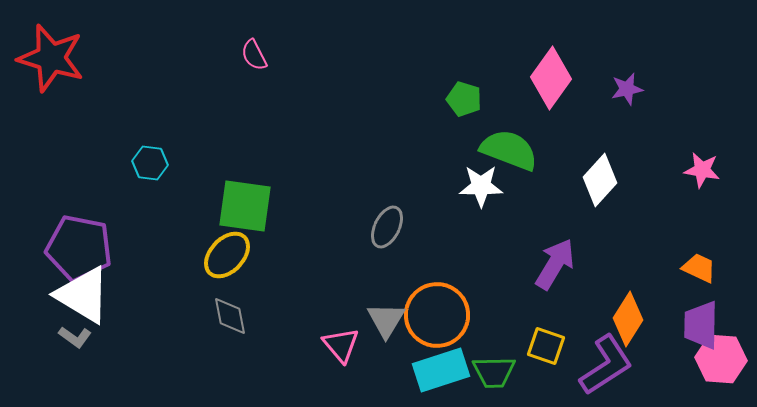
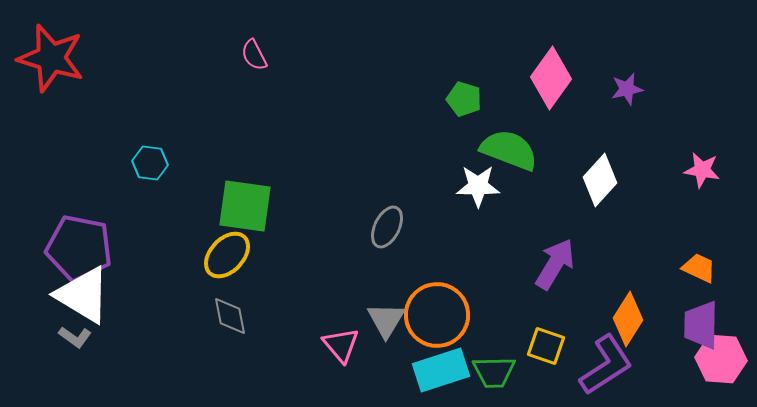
white star: moved 3 px left
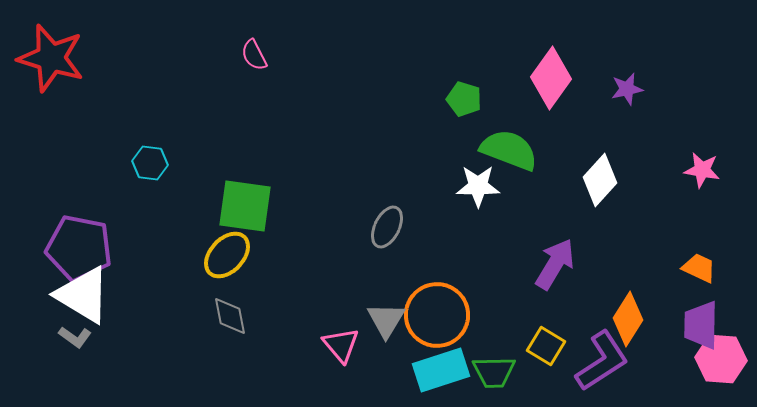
yellow square: rotated 12 degrees clockwise
purple L-shape: moved 4 px left, 4 px up
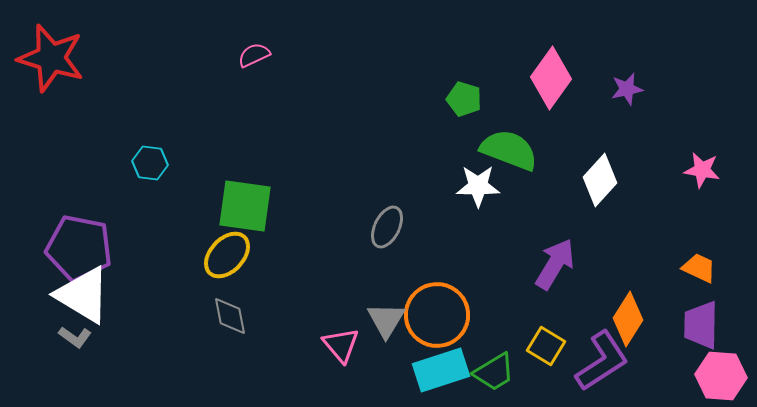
pink semicircle: rotated 92 degrees clockwise
pink hexagon: moved 17 px down
green trapezoid: rotated 30 degrees counterclockwise
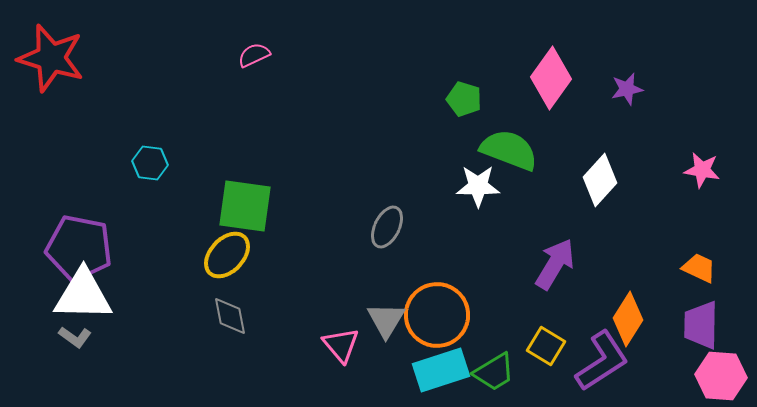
white triangle: rotated 30 degrees counterclockwise
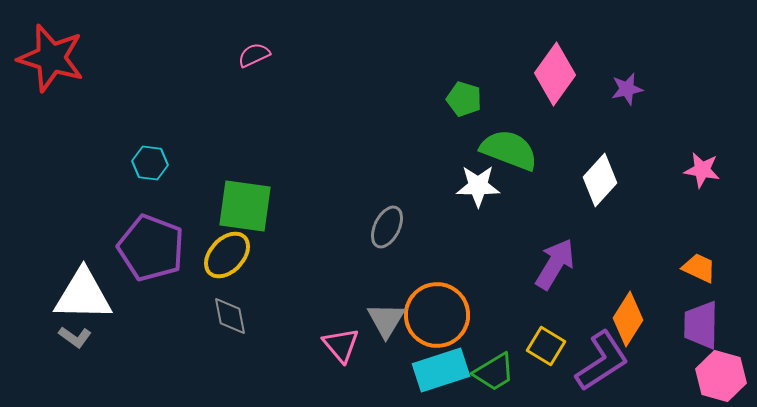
pink diamond: moved 4 px right, 4 px up
purple pentagon: moved 72 px right; rotated 10 degrees clockwise
pink hexagon: rotated 12 degrees clockwise
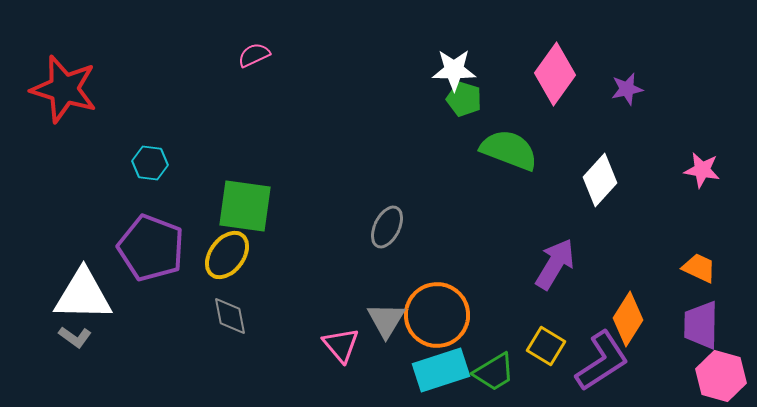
red star: moved 13 px right, 31 px down
white star: moved 24 px left, 116 px up
yellow ellipse: rotated 6 degrees counterclockwise
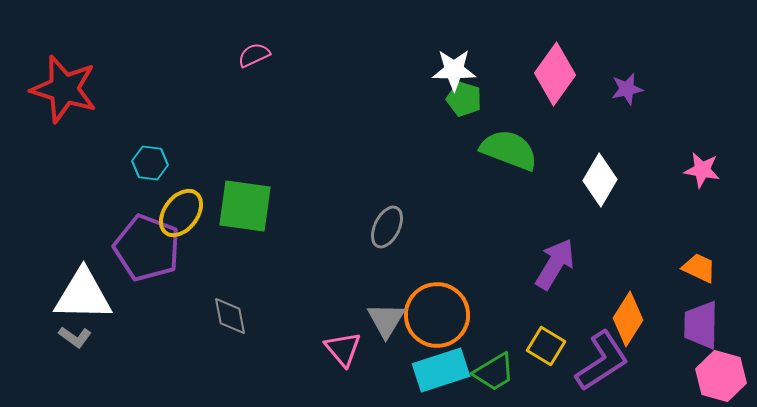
white diamond: rotated 12 degrees counterclockwise
purple pentagon: moved 4 px left
yellow ellipse: moved 46 px left, 42 px up
pink triangle: moved 2 px right, 4 px down
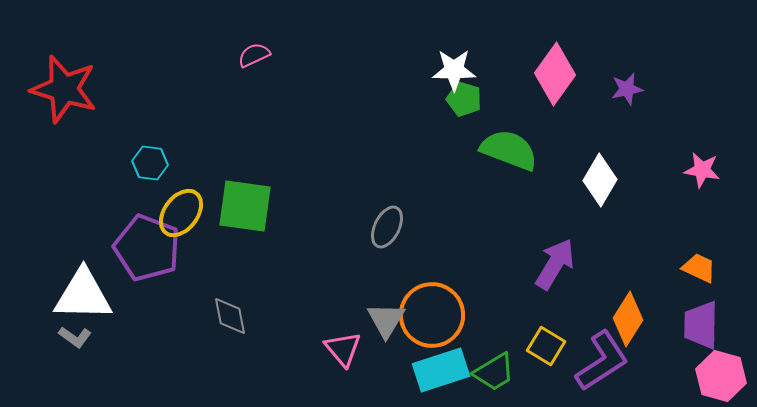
orange circle: moved 5 px left
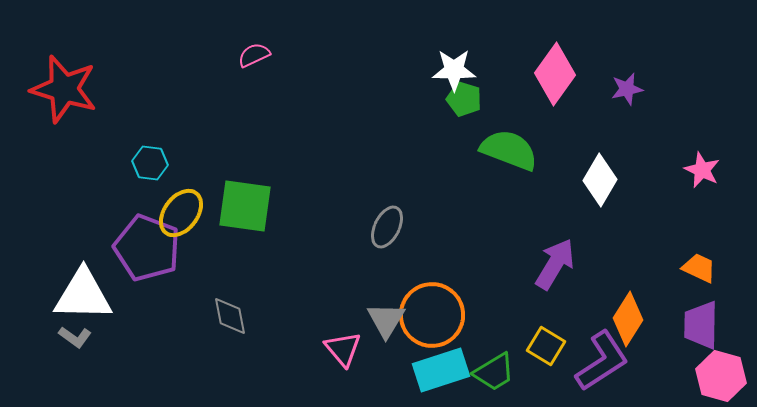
pink star: rotated 15 degrees clockwise
